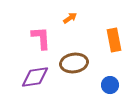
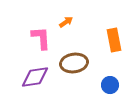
orange arrow: moved 4 px left, 4 px down
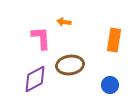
orange arrow: moved 2 px left; rotated 136 degrees counterclockwise
orange rectangle: rotated 20 degrees clockwise
brown ellipse: moved 4 px left, 2 px down
purple diamond: moved 2 px down; rotated 20 degrees counterclockwise
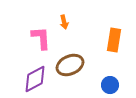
orange arrow: rotated 112 degrees counterclockwise
brown ellipse: rotated 16 degrees counterclockwise
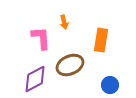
orange rectangle: moved 13 px left
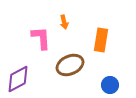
purple diamond: moved 17 px left
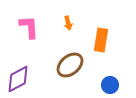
orange arrow: moved 4 px right, 1 px down
pink L-shape: moved 12 px left, 11 px up
brown ellipse: rotated 16 degrees counterclockwise
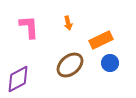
orange rectangle: rotated 55 degrees clockwise
blue circle: moved 22 px up
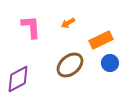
orange arrow: rotated 72 degrees clockwise
pink L-shape: moved 2 px right
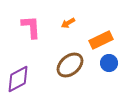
blue circle: moved 1 px left
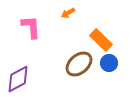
orange arrow: moved 10 px up
orange rectangle: rotated 70 degrees clockwise
brown ellipse: moved 9 px right, 1 px up
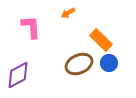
brown ellipse: rotated 16 degrees clockwise
purple diamond: moved 4 px up
